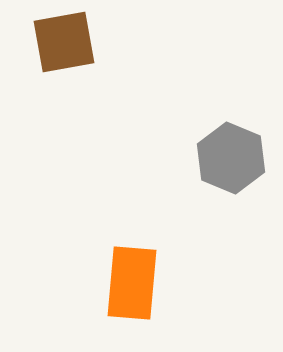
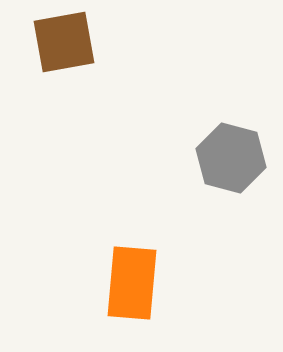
gray hexagon: rotated 8 degrees counterclockwise
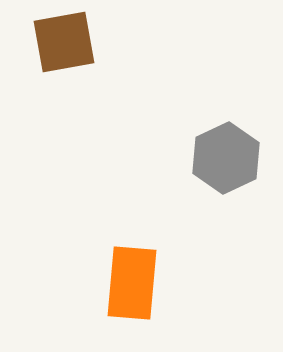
gray hexagon: moved 5 px left; rotated 20 degrees clockwise
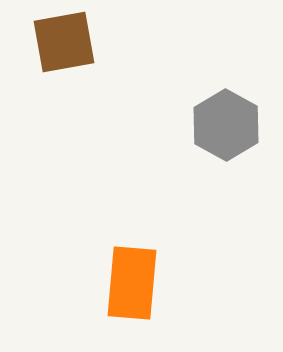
gray hexagon: moved 33 px up; rotated 6 degrees counterclockwise
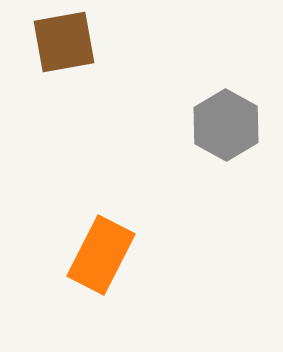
orange rectangle: moved 31 px left, 28 px up; rotated 22 degrees clockwise
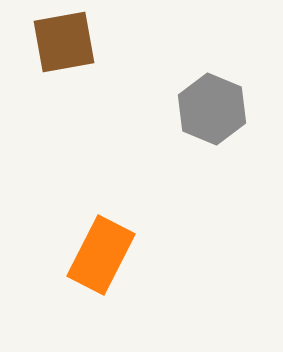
gray hexagon: moved 14 px left, 16 px up; rotated 6 degrees counterclockwise
